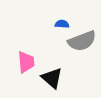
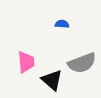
gray semicircle: moved 22 px down
black triangle: moved 2 px down
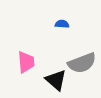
black triangle: moved 4 px right
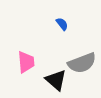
blue semicircle: rotated 48 degrees clockwise
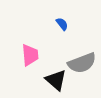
pink trapezoid: moved 4 px right, 7 px up
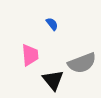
blue semicircle: moved 10 px left
black triangle: moved 3 px left; rotated 10 degrees clockwise
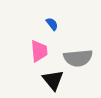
pink trapezoid: moved 9 px right, 4 px up
gray semicircle: moved 4 px left, 5 px up; rotated 16 degrees clockwise
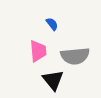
pink trapezoid: moved 1 px left
gray semicircle: moved 3 px left, 2 px up
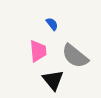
gray semicircle: rotated 44 degrees clockwise
